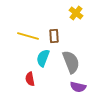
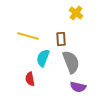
brown rectangle: moved 7 px right, 3 px down
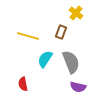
brown rectangle: moved 7 px up; rotated 24 degrees clockwise
cyan semicircle: moved 2 px right, 1 px down; rotated 12 degrees clockwise
red semicircle: moved 7 px left, 5 px down
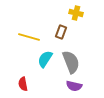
yellow cross: rotated 24 degrees counterclockwise
yellow line: moved 1 px right, 1 px down
purple semicircle: moved 4 px left, 1 px up
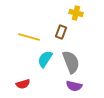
red semicircle: rotated 96 degrees counterclockwise
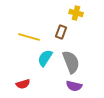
cyan semicircle: moved 1 px up
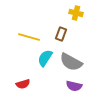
brown rectangle: moved 2 px down
gray semicircle: rotated 140 degrees clockwise
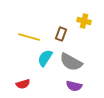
yellow cross: moved 8 px right, 8 px down
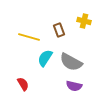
brown rectangle: moved 2 px left, 4 px up; rotated 40 degrees counterclockwise
red semicircle: rotated 104 degrees counterclockwise
